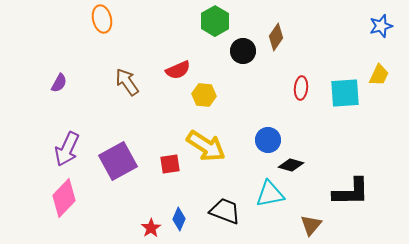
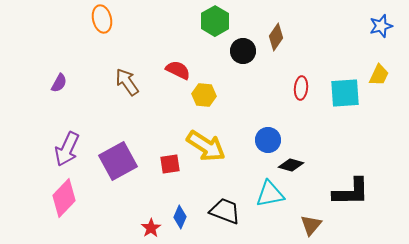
red semicircle: rotated 130 degrees counterclockwise
blue diamond: moved 1 px right, 2 px up
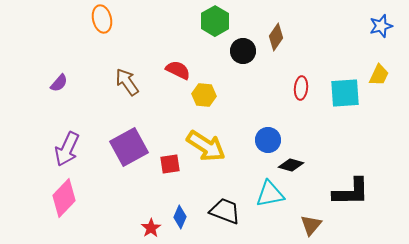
purple semicircle: rotated 12 degrees clockwise
purple square: moved 11 px right, 14 px up
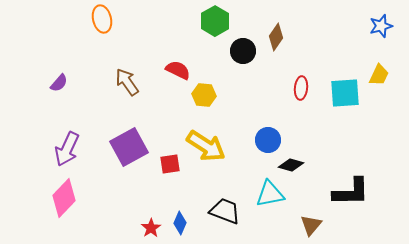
blue diamond: moved 6 px down
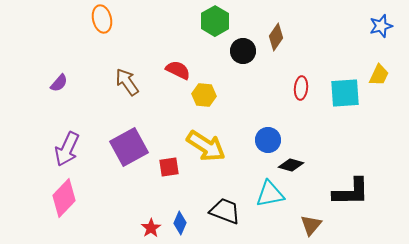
red square: moved 1 px left, 3 px down
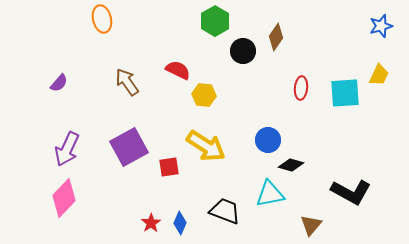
black L-shape: rotated 30 degrees clockwise
red star: moved 5 px up
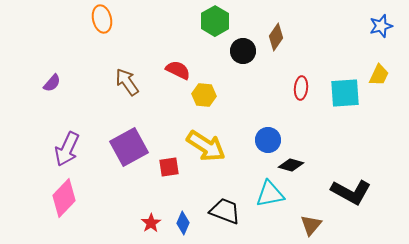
purple semicircle: moved 7 px left
blue diamond: moved 3 px right
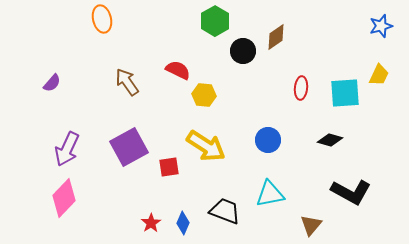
brown diamond: rotated 20 degrees clockwise
black diamond: moved 39 px right, 25 px up
